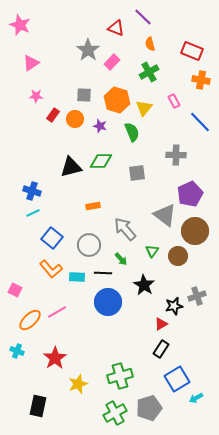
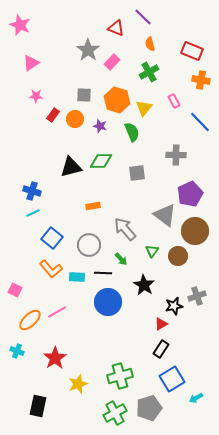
blue square at (177, 379): moved 5 px left
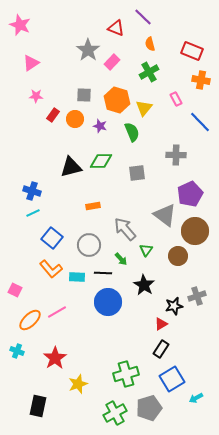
pink rectangle at (174, 101): moved 2 px right, 2 px up
green triangle at (152, 251): moved 6 px left, 1 px up
green cross at (120, 376): moved 6 px right, 2 px up
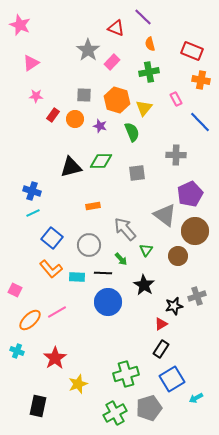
green cross at (149, 72): rotated 18 degrees clockwise
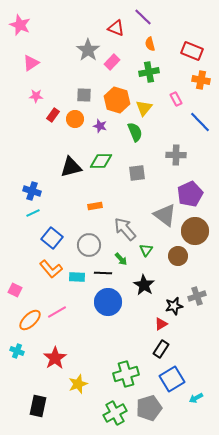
green semicircle at (132, 132): moved 3 px right
orange rectangle at (93, 206): moved 2 px right
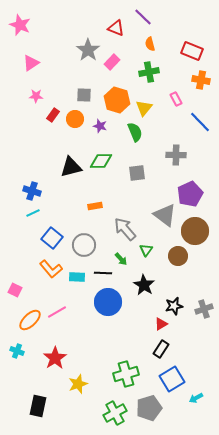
gray circle at (89, 245): moved 5 px left
gray cross at (197, 296): moved 7 px right, 13 px down
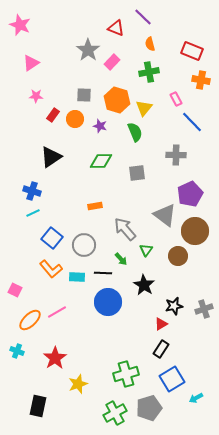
blue line at (200, 122): moved 8 px left
black triangle at (71, 167): moved 20 px left, 10 px up; rotated 20 degrees counterclockwise
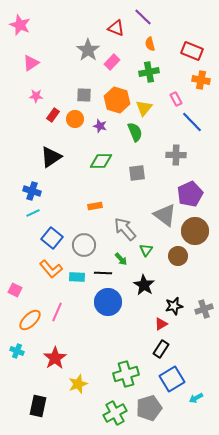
pink line at (57, 312): rotated 36 degrees counterclockwise
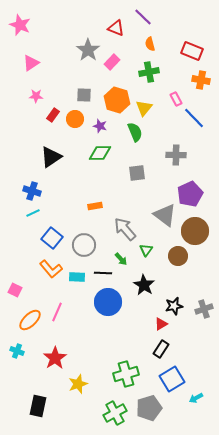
blue line at (192, 122): moved 2 px right, 4 px up
green diamond at (101, 161): moved 1 px left, 8 px up
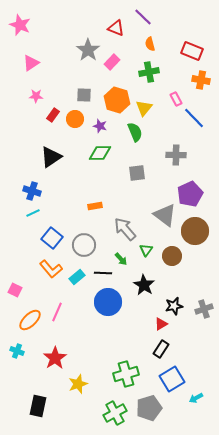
brown circle at (178, 256): moved 6 px left
cyan rectangle at (77, 277): rotated 42 degrees counterclockwise
